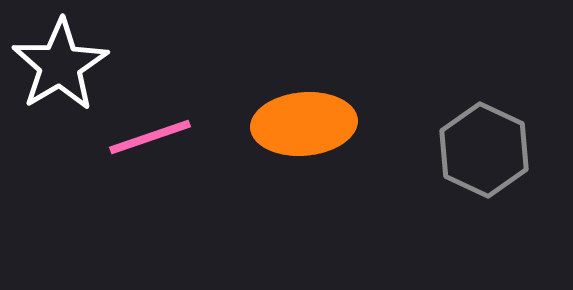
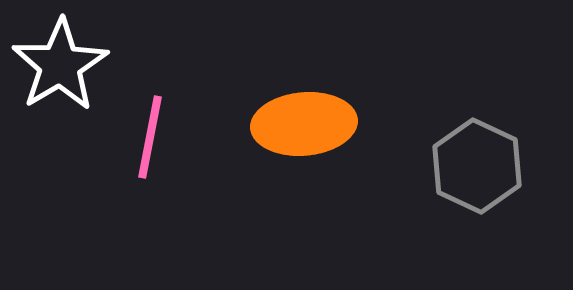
pink line: rotated 60 degrees counterclockwise
gray hexagon: moved 7 px left, 16 px down
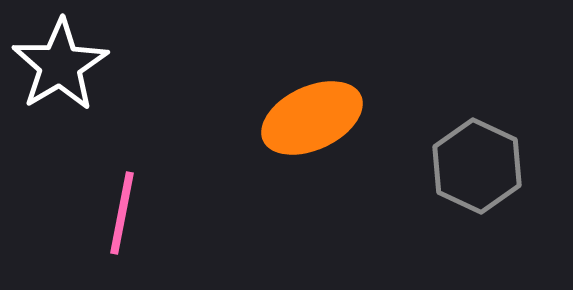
orange ellipse: moved 8 px right, 6 px up; rotated 20 degrees counterclockwise
pink line: moved 28 px left, 76 px down
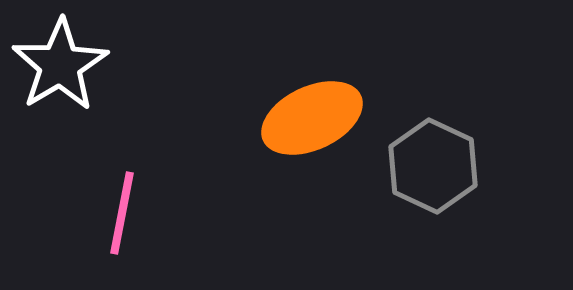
gray hexagon: moved 44 px left
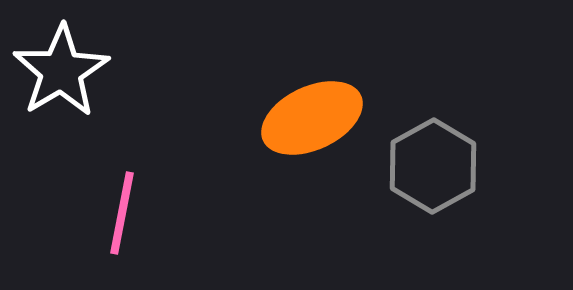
white star: moved 1 px right, 6 px down
gray hexagon: rotated 6 degrees clockwise
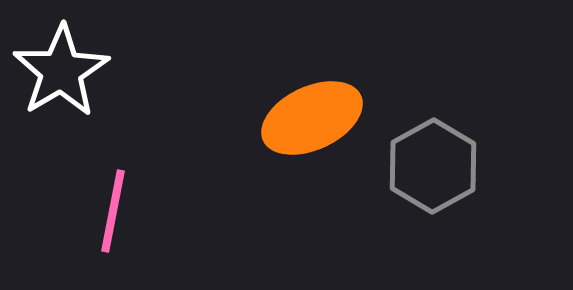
pink line: moved 9 px left, 2 px up
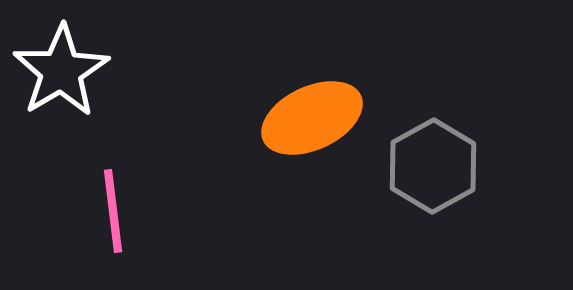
pink line: rotated 18 degrees counterclockwise
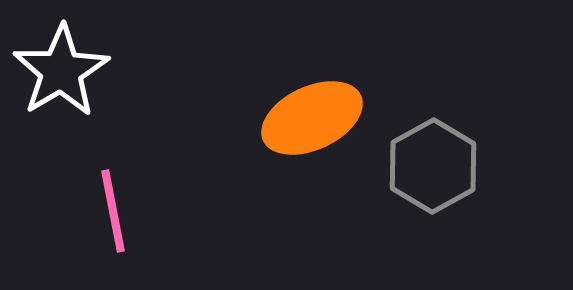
pink line: rotated 4 degrees counterclockwise
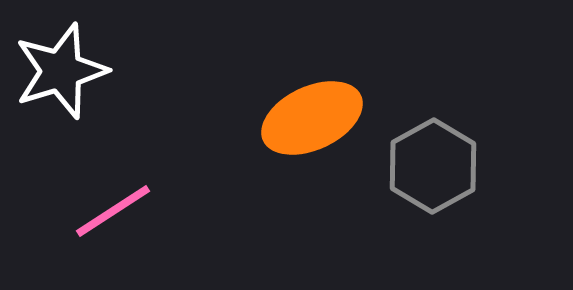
white star: rotated 14 degrees clockwise
pink line: rotated 68 degrees clockwise
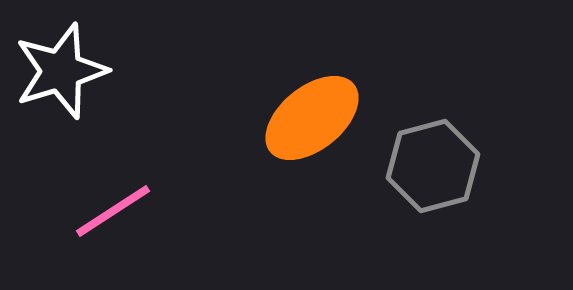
orange ellipse: rotated 14 degrees counterclockwise
gray hexagon: rotated 14 degrees clockwise
